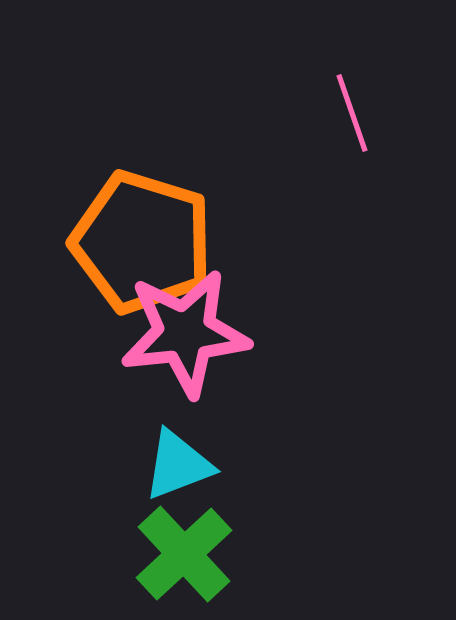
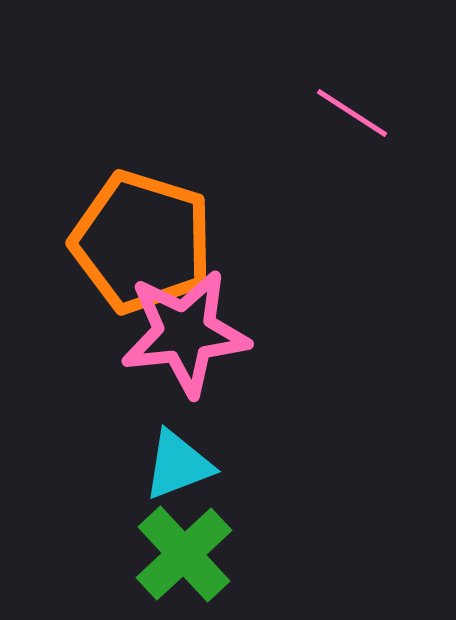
pink line: rotated 38 degrees counterclockwise
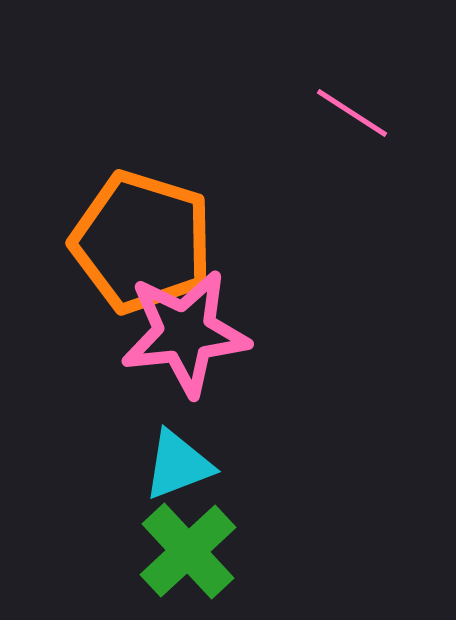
green cross: moved 4 px right, 3 px up
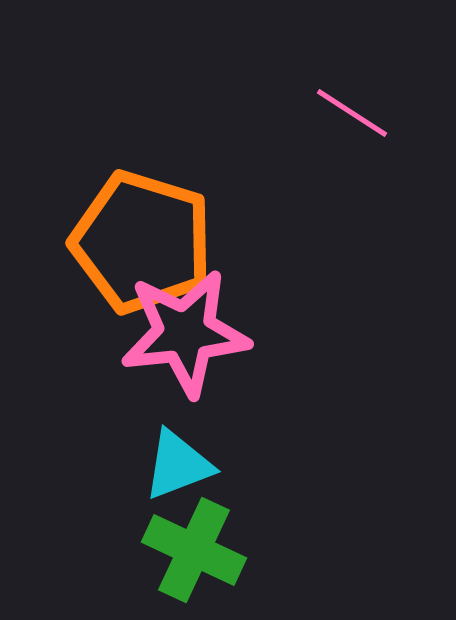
green cross: moved 6 px right, 1 px up; rotated 22 degrees counterclockwise
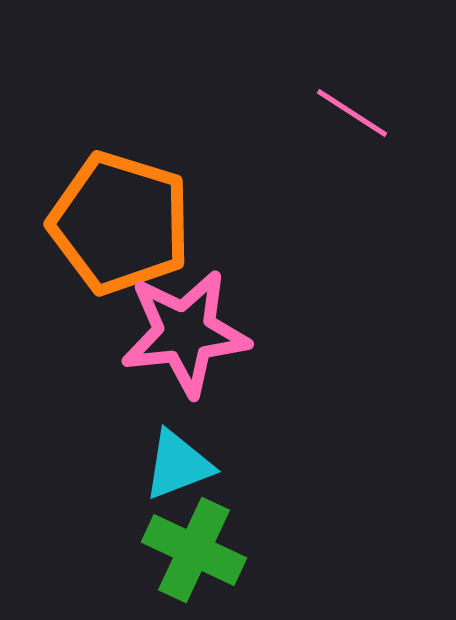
orange pentagon: moved 22 px left, 19 px up
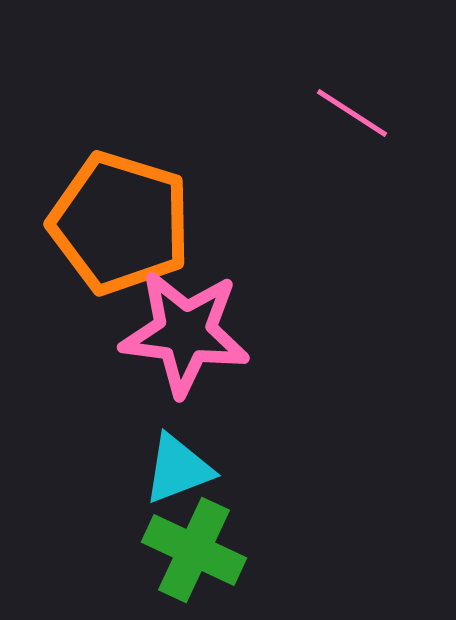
pink star: rotated 13 degrees clockwise
cyan triangle: moved 4 px down
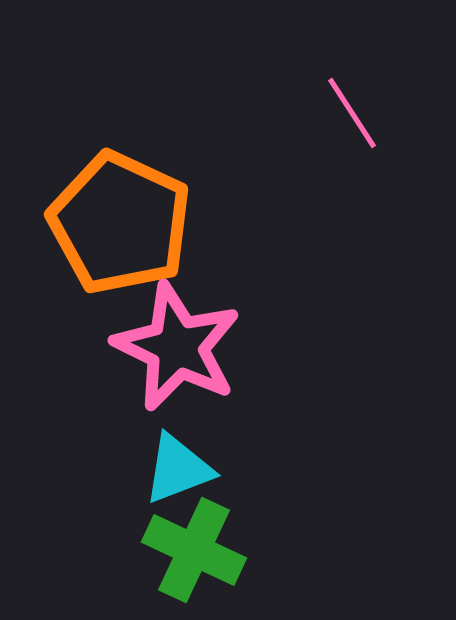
pink line: rotated 24 degrees clockwise
orange pentagon: rotated 8 degrees clockwise
pink star: moved 8 px left, 14 px down; rotated 19 degrees clockwise
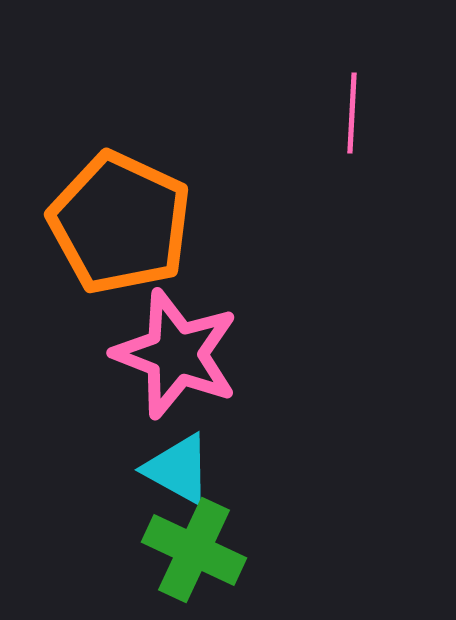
pink line: rotated 36 degrees clockwise
pink star: moved 1 px left, 7 px down; rotated 5 degrees counterclockwise
cyan triangle: rotated 50 degrees clockwise
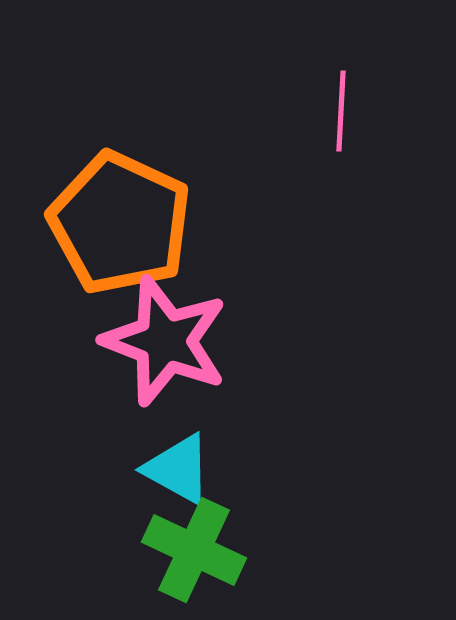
pink line: moved 11 px left, 2 px up
pink star: moved 11 px left, 13 px up
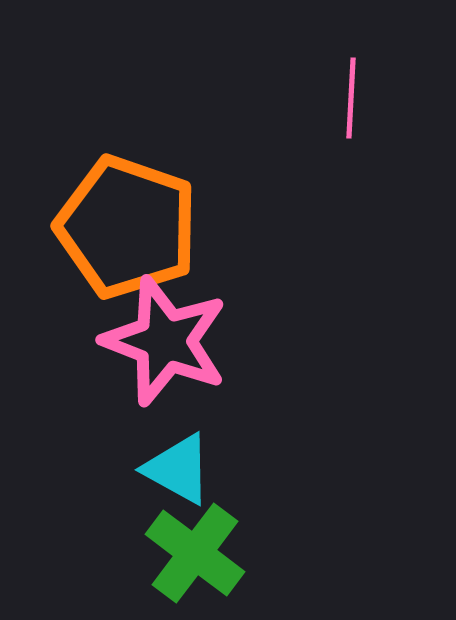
pink line: moved 10 px right, 13 px up
orange pentagon: moved 7 px right, 4 px down; rotated 6 degrees counterclockwise
green cross: moved 1 px right, 3 px down; rotated 12 degrees clockwise
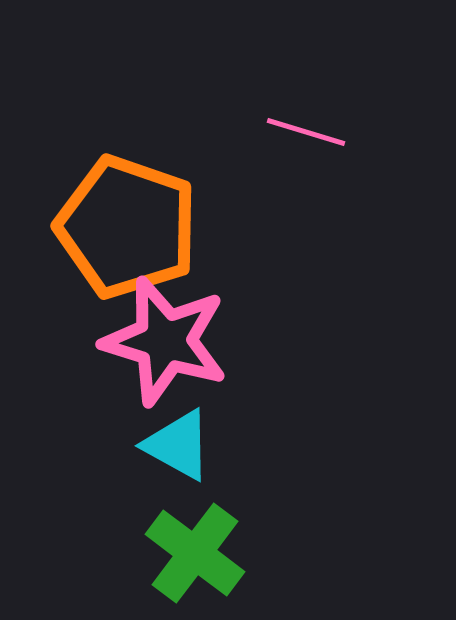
pink line: moved 45 px left, 34 px down; rotated 76 degrees counterclockwise
pink star: rotated 4 degrees counterclockwise
cyan triangle: moved 24 px up
